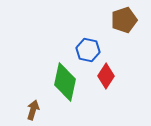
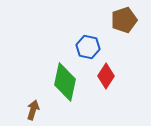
blue hexagon: moved 3 px up
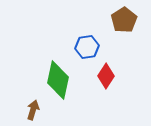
brown pentagon: rotated 15 degrees counterclockwise
blue hexagon: moved 1 px left; rotated 20 degrees counterclockwise
green diamond: moved 7 px left, 2 px up
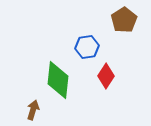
green diamond: rotated 6 degrees counterclockwise
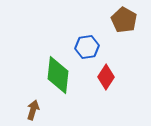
brown pentagon: rotated 10 degrees counterclockwise
red diamond: moved 1 px down
green diamond: moved 5 px up
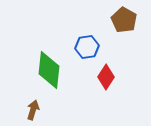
green diamond: moved 9 px left, 5 px up
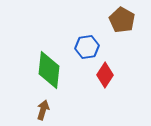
brown pentagon: moved 2 px left
red diamond: moved 1 px left, 2 px up
brown arrow: moved 10 px right
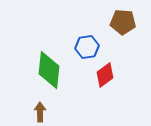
brown pentagon: moved 1 px right, 2 px down; rotated 25 degrees counterclockwise
red diamond: rotated 20 degrees clockwise
brown arrow: moved 3 px left, 2 px down; rotated 18 degrees counterclockwise
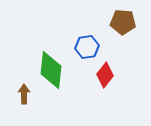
green diamond: moved 2 px right
red diamond: rotated 15 degrees counterclockwise
brown arrow: moved 16 px left, 18 px up
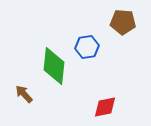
green diamond: moved 3 px right, 4 px up
red diamond: moved 32 px down; rotated 40 degrees clockwise
brown arrow: rotated 42 degrees counterclockwise
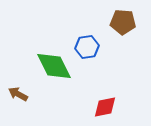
green diamond: rotated 33 degrees counterclockwise
brown arrow: moved 6 px left; rotated 18 degrees counterclockwise
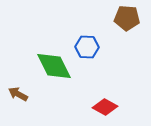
brown pentagon: moved 4 px right, 4 px up
blue hexagon: rotated 10 degrees clockwise
red diamond: rotated 40 degrees clockwise
